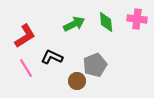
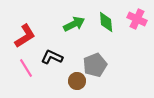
pink cross: rotated 18 degrees clockwise
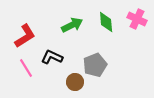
green arrow: moved 2 px left, 1 px down
brown circle: moved 2 px left, 1 px down
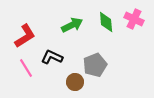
pink cross: moved 3 px left
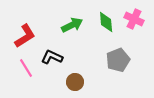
gray pentagon: moved 23 px right, 5 px up
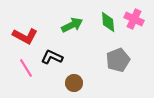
green diamond: moved 2 px right
red L-shape: rotated 60 degrees clockwise
brown circle: moved 1 px left, 1 px down
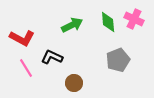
red L-shape: moved 3 px left, 2 px down
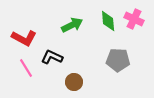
green diamond: moved 1 px up
red L-shape: moved 2 px right
gray pentagon: rotated 25 degrees clockwise
brown circle: moved 1 px up
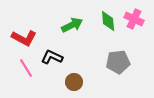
gray pentagon: moved 2 px down; rotated 10 degrees counterclockwise
